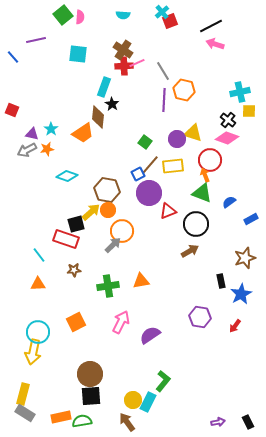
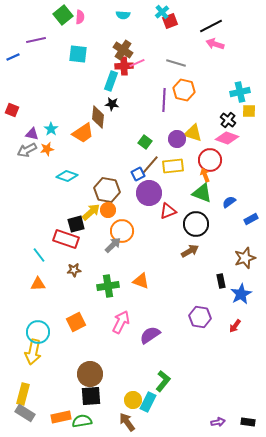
blue line at (13, 57): rotated 72 degrees counterclockwise
gray line at (163, 71): moved 13 px right, 8 px up; rotated 42 degrees counterclockwise
cyan rectangle at (104, 87): moved 7 px right, 6 px up
black star at (112, 104): rotated 24 degrees counterclockwise
orange triangle at (141, 281): rotated 30 degrees clockwise
black rectangle at (248, 422): rotated 56 degrees counterclockwise
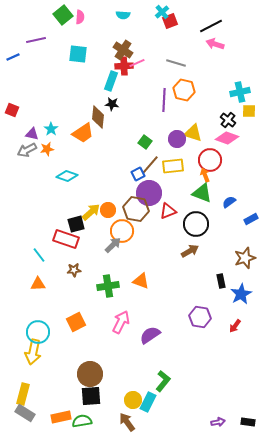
brown hexagon at (107, 190): moved 29 px right, 19 px down
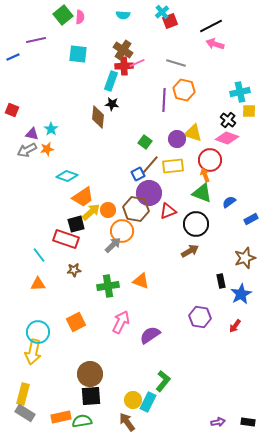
orange trapezoid at (83, 133): moved 64 px down
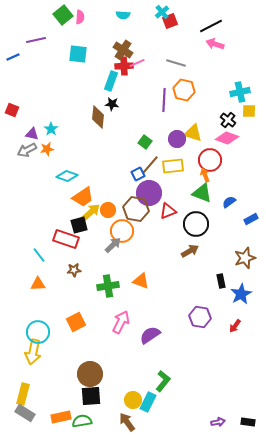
black square at (76, 224): moved 3 px right, 1 px down
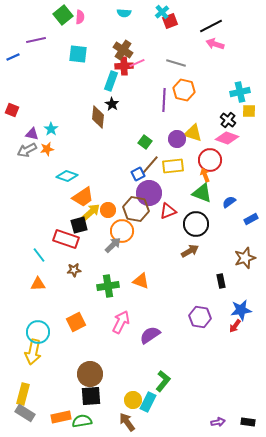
cyan semicircle at (123, 15): moved 1 px right, 2 px up
black star at (112, 104): rotated 24 degrees clockwise
blue star at (241, 294): moved 16 px down; rotated 20 degrees clockwise
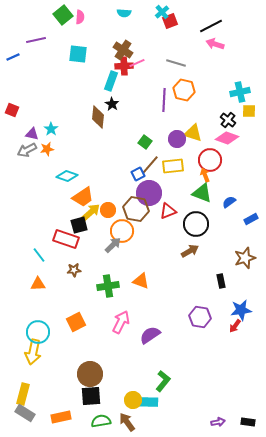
cyan rectangle at (148, 402): rotated 66 degrees clockwise
green semicircle at (82, 421): moved 19 px right
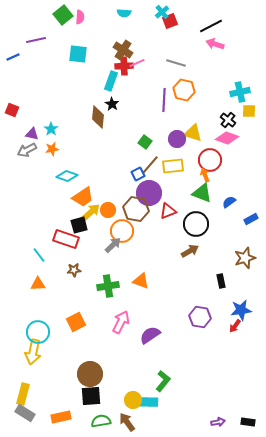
orange star at (47, 149): moved 5 px right
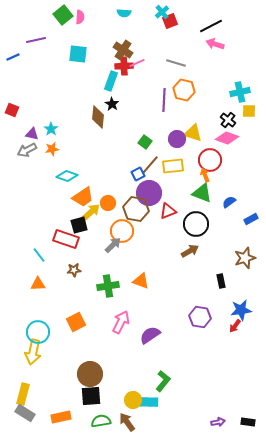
orange circle at (108, 210): moved 7 px up
